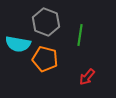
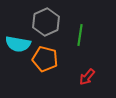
gray hexagon: rotated 16 degrees clockwise
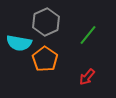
green line: moved 8 px right; rotated 30 degrees clockwise
cyan semicircle: moved 1 px right, 1 px up
orange pentagon: rotated 20 degrees clockwise
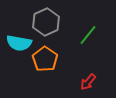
red arrow: moved 1 px right, 5 px down
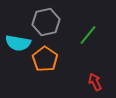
gray hexagon: rotated 12 degrees clockwise
cyan semicircle: moved 1 px left
red arrow: moved 7 px right; rotated 114 degrees clockwise
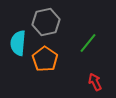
green line: moved 8 px down
cyan semicircle: rotated 85 degrees clockwise
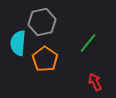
gray hexagon: moved 4 px left
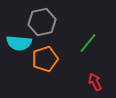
cyan semicircle: moved 1 px right; rotated 90 degrees counterclockwise
orange pentagon: rotated 20 degrees clockwise
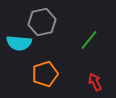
green line: moved 1 px right, 3 px up
orange pentagon: moved 15 px down
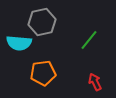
orange pentagon: moved 2 px left, 1 px up; rotated 10 degrees clockwise
